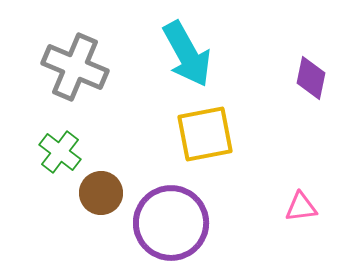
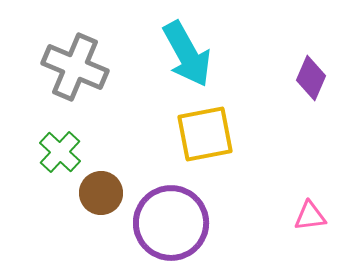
purple diamond: rotated 12 degrees clockwise
green cross: rotated 6 degrees clockwise
pink triangle: moved 9 px right, 9 px down
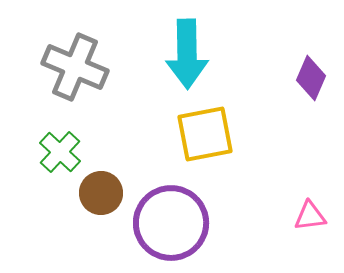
cyan arrow: rotated 28 degrees clockwise
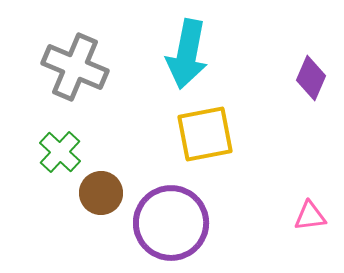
cyan arrow: rotated 12 degrees clockwise
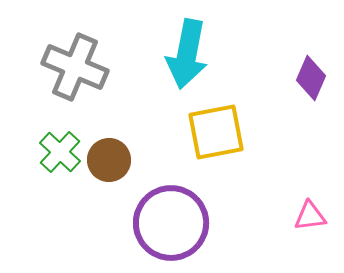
yellow square: moved 11 px right, 2 px up
brown circle: moved 8 px right, 33 px up
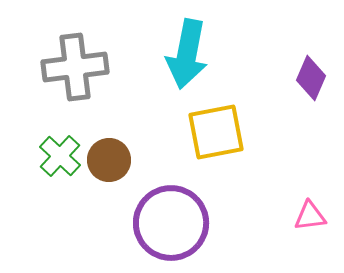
gray cross: rotated 30 degrees counterclockwise
green cross: moved 4 px down
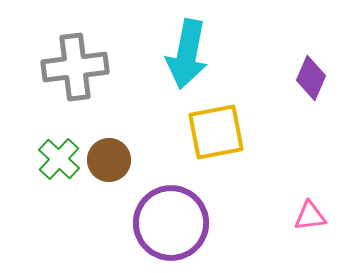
green cross: moved 1 px left, 3 px down
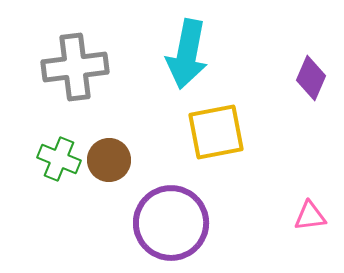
green cross: rotated 21 degrees counterclockwise
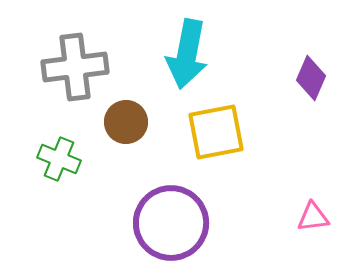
brown circle: moved 17 px right, 38 px up
pink triangle: moved 3 px right, 1 px down
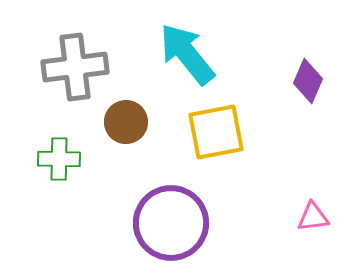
cyan arrow: rotated 130 degrees clockwise
purple diamond: moved 3 px left, 3 px down
green cross: rotated 21 degrees counterclockwise
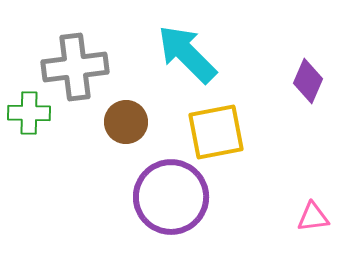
cyan arrow: rotated 6 degrees counterclockwise
green cross: moved 30 px left, 46 px up
purple circle: moved 26 px up
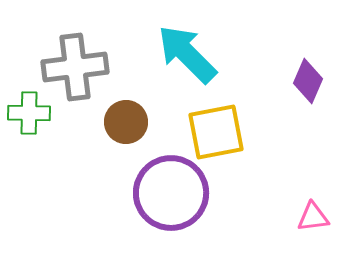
purple circle: moved 4 px up
